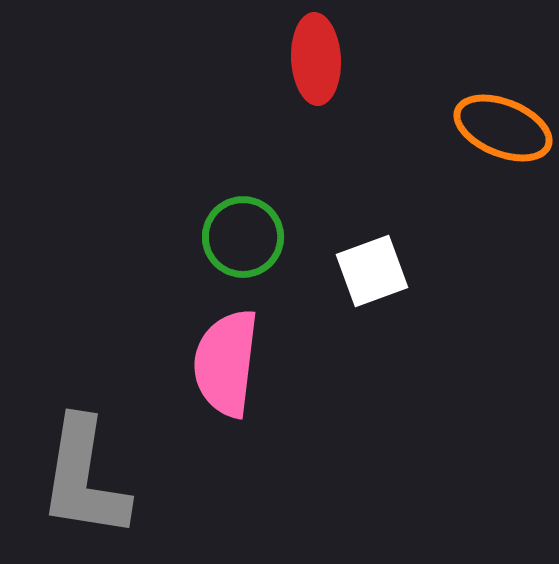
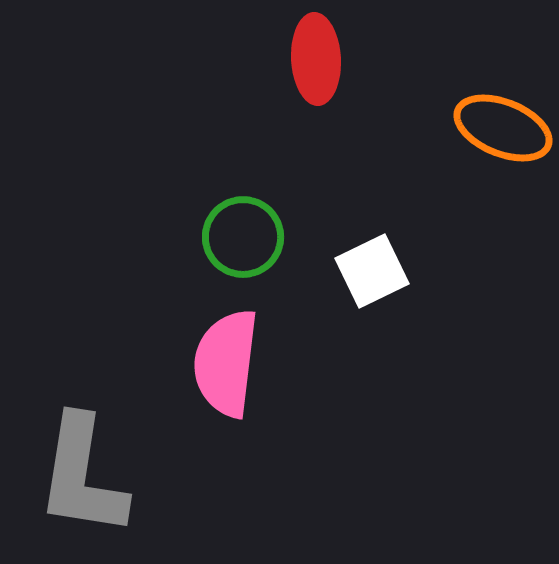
white square: rotated 6 degrees counterclockwise
gray L-shape: moved 2 px left, 2 px up
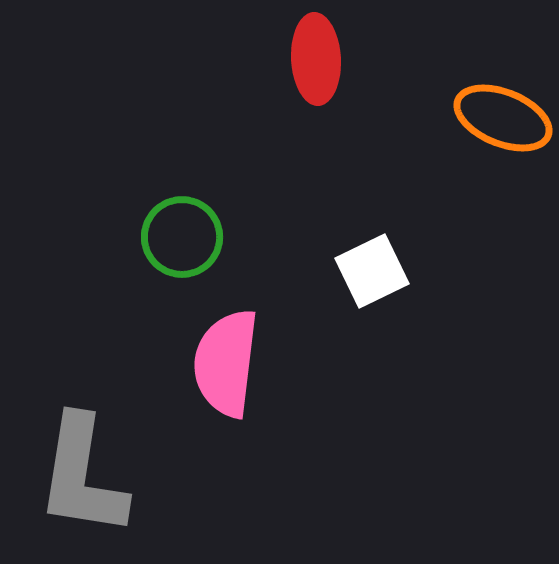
orange ellipse: moved 10 px up
green circle: moved 61 px left
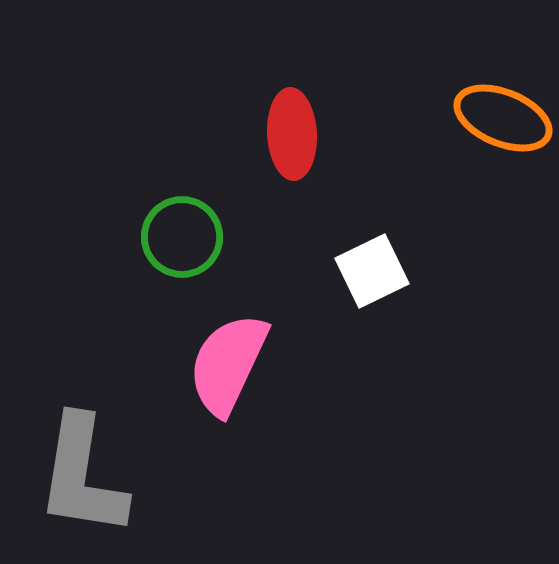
red ellipse: moved 24 px left, 75 px down
pink semicircle: moved 2 px right, 1 px down; rotated 18 degrees clockwise
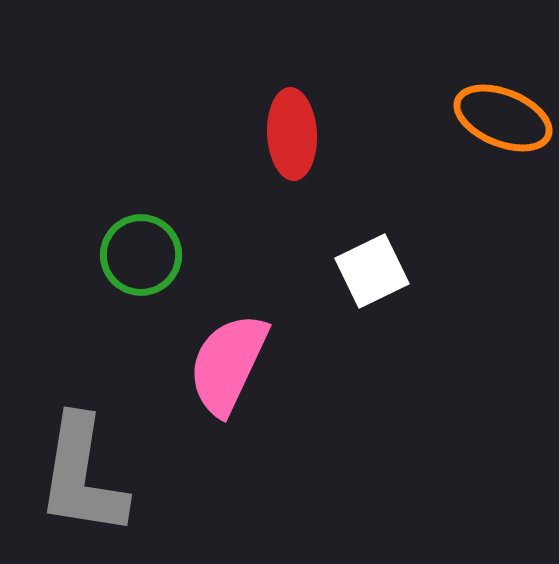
green circle: moved 41 px left, 18 px down
